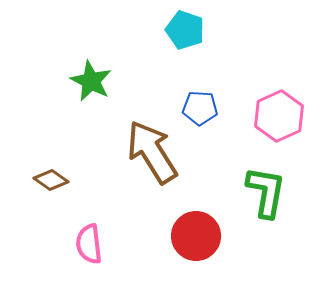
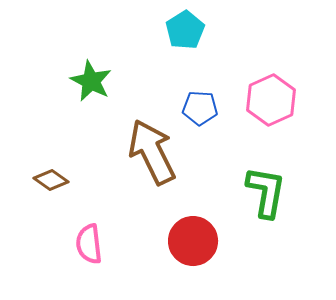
cyan pentagon: rotated 21 degrees clockwise
pink hexagon: moved 8 px left, 16 px up
brown arrow: rotated 6 degrees clockwise
red circle: moved 3 px left, 5 px down
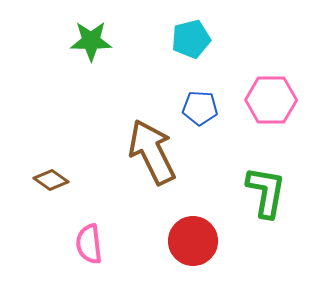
cyan pentagon: moved 6 px right, 9 px down; rotated 18 degrees clockwise
green star: moved 40 px up; rotated 27 degrees counterclockwise
pink hexagon: rotated 24 degrees clockwise
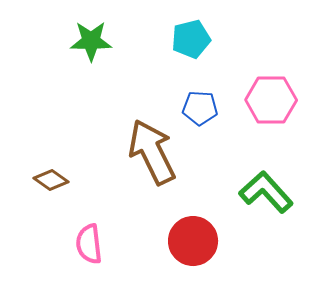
green L-shape: rotated 52 degrees counterclockwise
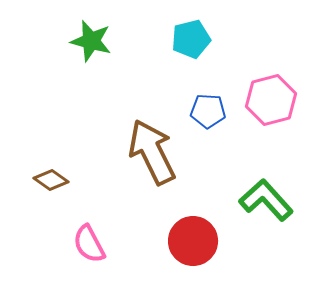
green star: rotated 15 degrees clockwise
pink hexagon: rotated 15 degrees counterclockwise
blue pentagon: moved 8 px right, 3 px down
green L-shape: moved 8 px down
pink semicircle: rotated 21 degrees counterclockwise
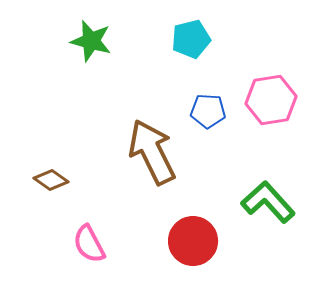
pink hexagon: rotated 6 degrees clockwise
green L-shape: moved 2 px right, 2 px down
